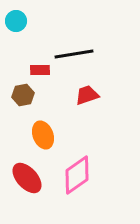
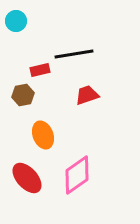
red rectangle: rotated 12 degrees counterclockwise
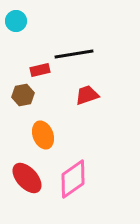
pink diamond: moved 4 px left, 4 px down
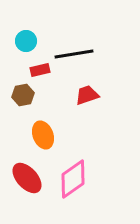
cyan circle: moved 10 px right, 20 px down
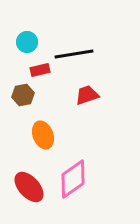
cyan circle: moved 1 px right, 1 px down
red ellipse: moved 2 px right, 9 px down
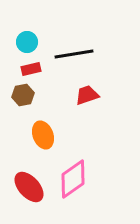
red rectangle: moved 9 px left, 1 px up
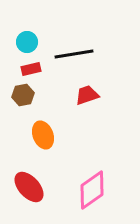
pink diamond: moved 19 px right, 11 px down
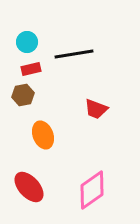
red trapezoid: moved 9 px right, 14 px down; rotated 140 degrees counterclockwise
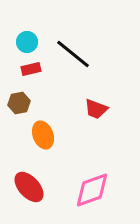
black line: moved 1 px left; rotated 48 degrees clockwise
brown hexagon: moved 4 px left, 8 px down
pink diamond: rotated 15 degrees clockwise
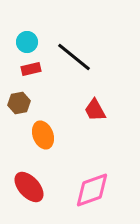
black line: moved 1 px right, 3 px down
red trapezoid: moved 1 px left, 1 px down; rotated 40 degrees clockwise
